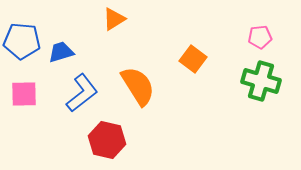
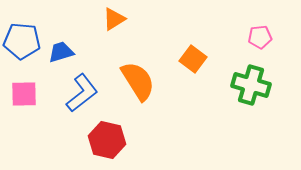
green cross: moved 10 px left, 4 px down
orange semicircle: moved 5 px up
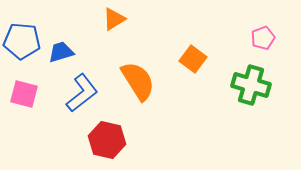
pink pentagon: moved 3 px right, 1 px down; rotated 15 degrees counterclockwise
pink square: rotated 16 degrees clockwise
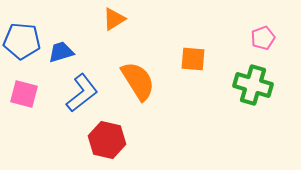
orange square: rotated 32 degrees counterclockwise
green cross: moved 2 px right
